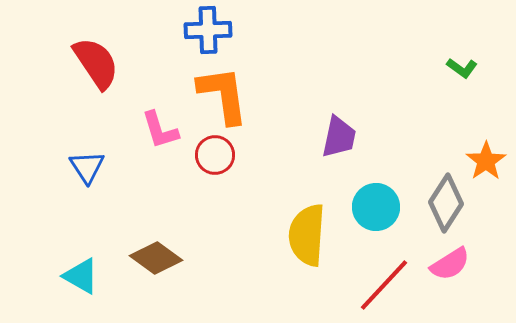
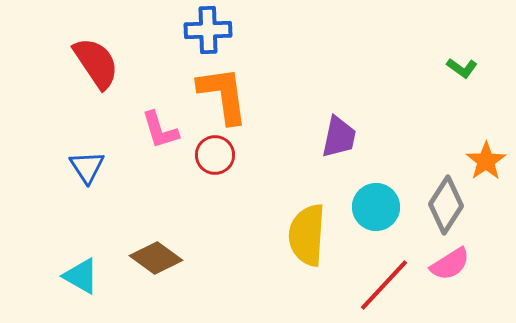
gray diamond: moved 2 px down
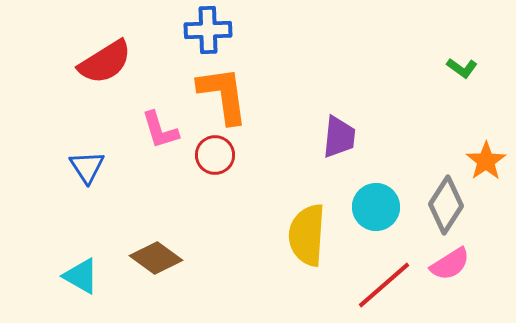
red semicircle: moved 9 px right, 1 px up; rotated 92 degrees clockwise
purple trapezoid: rotated 6 degrees counterclockwise
red line: rotated 6 degrees clockwise
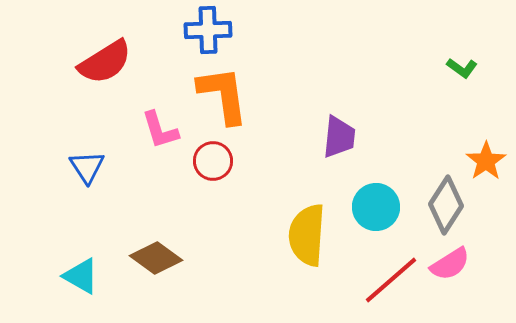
red circle: moved 2 px left, 6 px down
red line: moved 7 px right, 5 px up
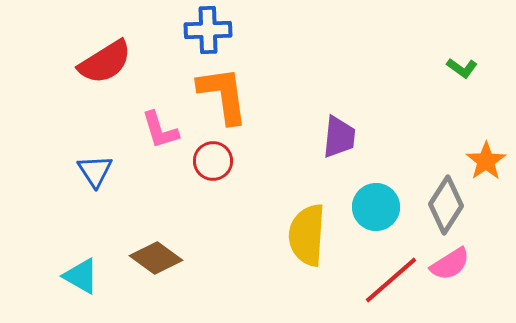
blue triangle: moved 8 px right, 4 px down
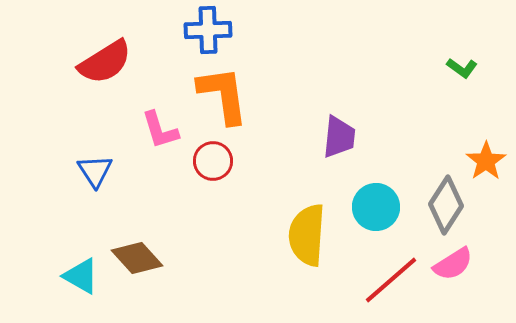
brown diamond: moved 19 px left; rotated 12 degrees clockwise
pink semicircle: moved 3 px right
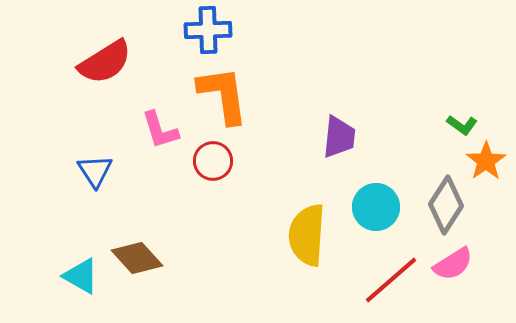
green L-shape: moved 57 px down
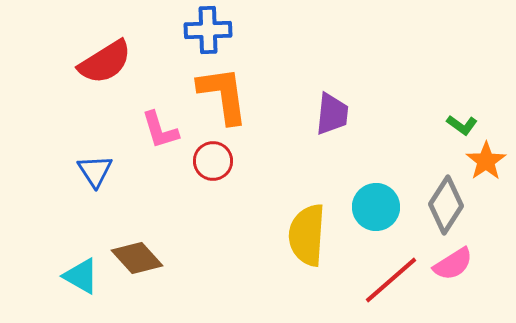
purple trapezoid: moved 7 px left, 23 px up
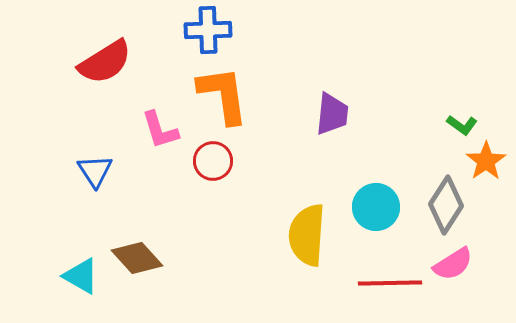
red line: moved 1 px left, 3 px down; rotated 40 degrees clockwise
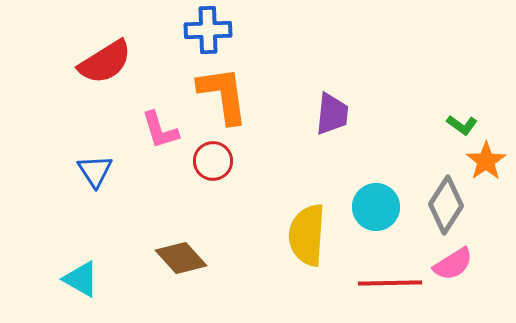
brown diamond: moved 44 px right
cyan triangle: moved 3 px down
